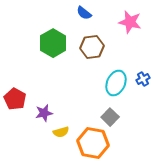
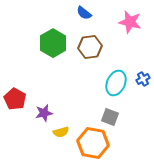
brown hexagon: moved 2 px left
gray square: rotated 24 degrees counterclockwise
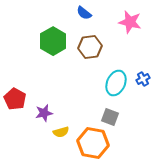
green hexagon: moved 2 px up
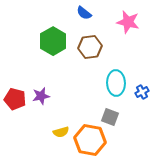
pink star: moved 2 px left
blue cross: moved 1 px left, 13 px down
cyan ellipse: rotated 25 degrees counterclockwise
red pentagon: rotated 15 degrees counterclockwise
purple star: moved 3 px left, 17 px up
orange hexagon: moved 3 px left, 3 px up
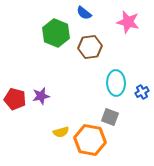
green hexagon: moved 3 px right, 8 px up; rotated 8 degrees counterclockwise
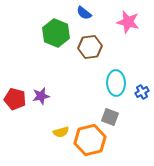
orange hexagon: rotated 24 degrees counterclockwise
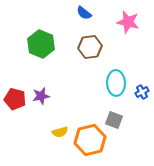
green hexagon: moved 15 px left, 11 px down
gray square: moved 4 px right, 3 px down
yellow semicircle: moved 1 px left
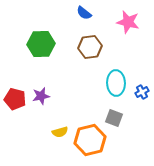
green hexagon: rotated 24 degrees counterclockwise
gray square: moved 2 px up
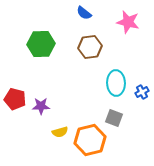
purple star: moved 10 px down; rotated 12 degrees clockwise
